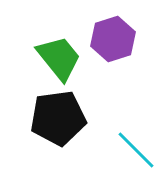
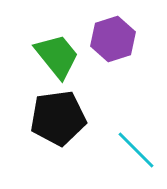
green trapezoid: moved 2 px left, 2 px up
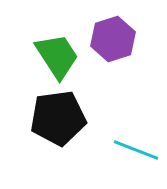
green trapezoid: rotated 6 degrees clockwise
cyan line: rotated 24 degrees counterclockwise
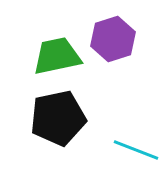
green trapezoid: rotated 69 degrees counterclockwise
black pentagon: rotated 4 degrees counterclockwise
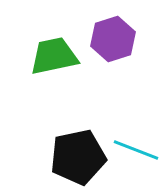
green trapezoid: moved 3 px left
black pentagon: moved 20 px right, 39 px down
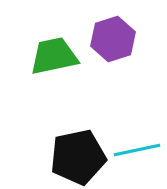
cyan line: moved 1 px right; rotated 33 degrees counterclockwise
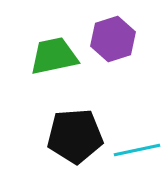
black pentagon: moved 3 px left, 21 px up; rotated 8 degrees clockwise
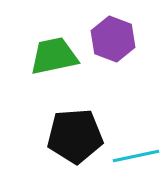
purple hexagon: rotated 21 degrees counterclockwise
cyan line: moved 1 px left, 6 px down
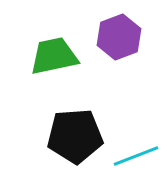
purple hexagon: moved 6 px right, 2 px up; rotated 18 degrees clockwise
cyan line: rotated 9 degrees counterclockwise
